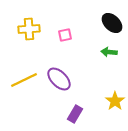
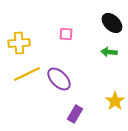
yellow cross: moved 10 px left, 14 px down
pink square: moved 1 px right, 1 px up; rotated 16 degrees clockwise
yellow line: moved 3 px right, 6 px up
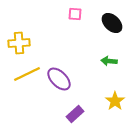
pink square: moved 9 px right, 20 px up
green arrow: moved 9 px down
purple rectangle: rotated 18 degrees clockwise
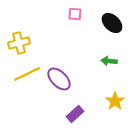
yellow cross: rotated 10 degrees counterclockwise
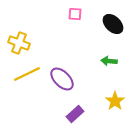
black ellipse: moved 1 px right, 1 px down
yellow cross: rotated 35 degrees clockwise
purple ellipse: moved 3 px right
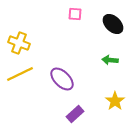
green arrow: moved 1 px right, 1 px up
yellow line: moved 7 px left
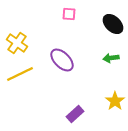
pink square: moved 6 px left
yellow cross: moved 2 px left; rotated 15 degrees clockwise
green arrow: moved 1 px right, 2 px up; rotated 14 degrees counterclockwise
purple ellipse: moved 19 px up
